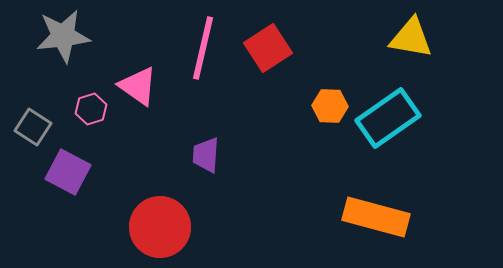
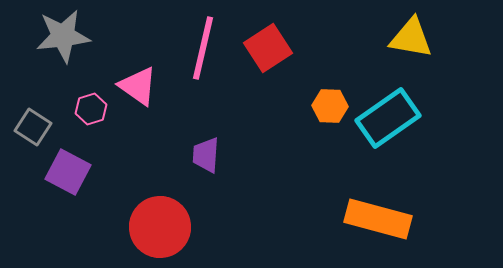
orange rectangle: moved 2 px right, 2 px down
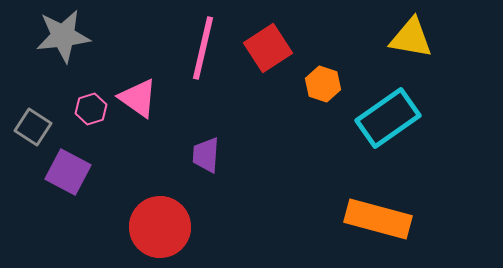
pink triangle: moved 12 px down
orange hexagon: moved 7 px left, 22 px up; rotated 16 degrees clockwise
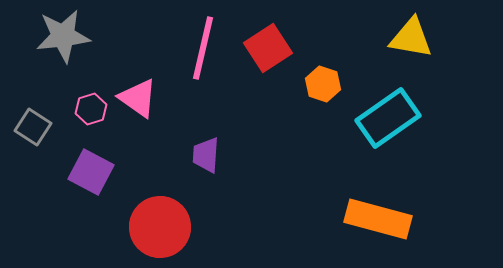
purple square: moved 23 px right
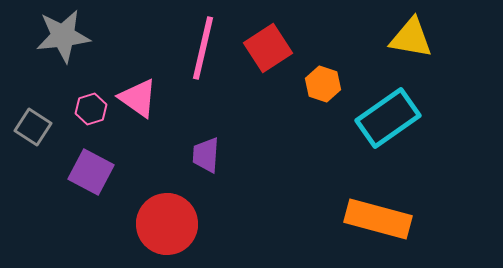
red circle: moved 7 px right, 3 px up
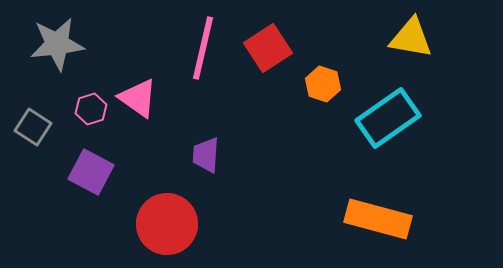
gray star: moved 6 px left, 8 px down
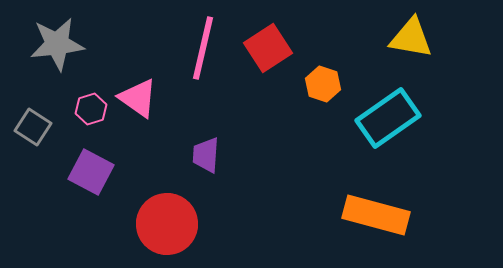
orange rectangle: moved 2 px left, 4 px up
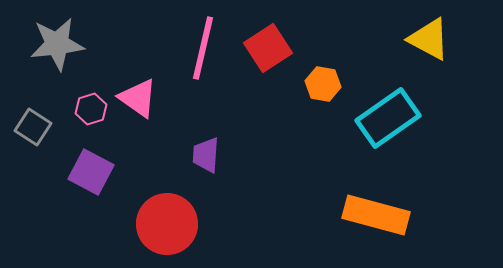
yellow triangle: moved 18 px right, 1 px down; rotated 18 degrees clockwise
orange hexagon: rotated 8 degrees counterclockwise
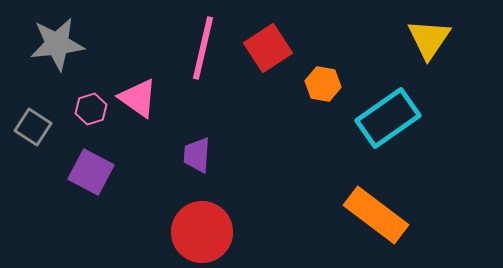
yellow triangle: rotated 36 degrees clockwise
purple trapezoid: moved 9 px left
orange rectangle: rotated 22 degrees clockwise
red circle: moved 35 px right, 8 px down
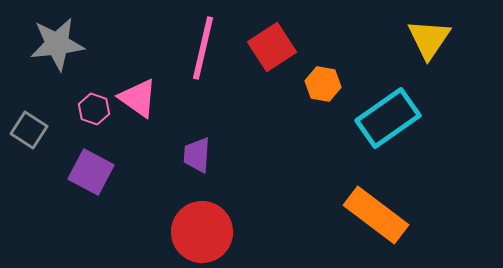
red square: moved 4 px right, 1 px up
pink hexagon: moved 3 px right; rotated 24 degrees counterclockwise
gray square: moved 4 px left, 3 px down
